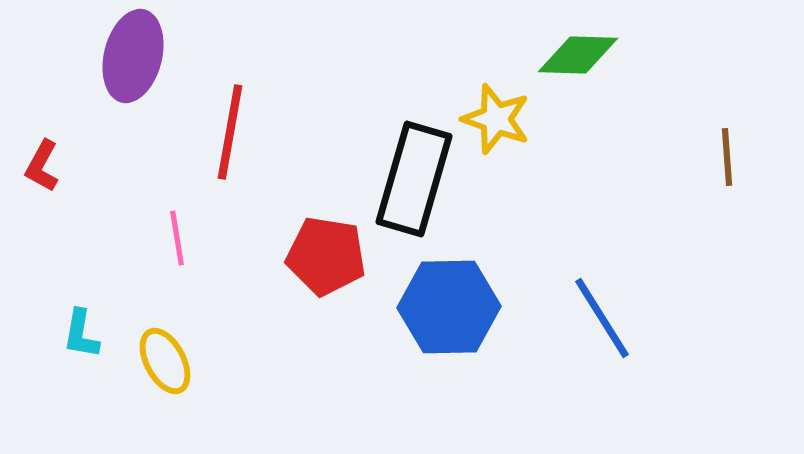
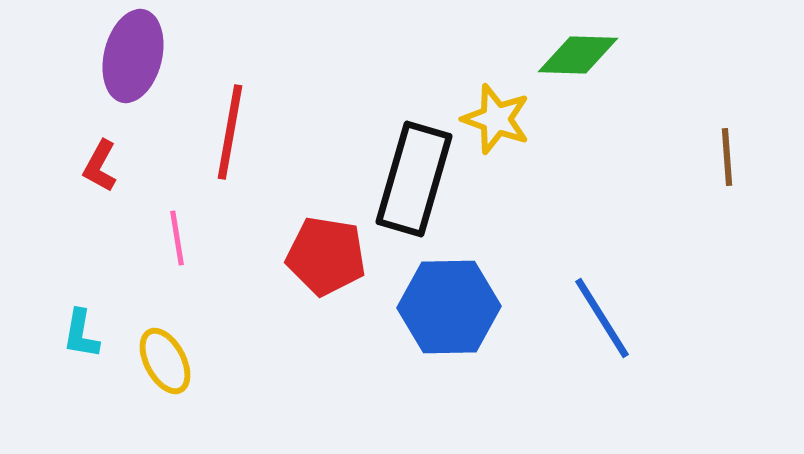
red L-shape: moved 58 px right
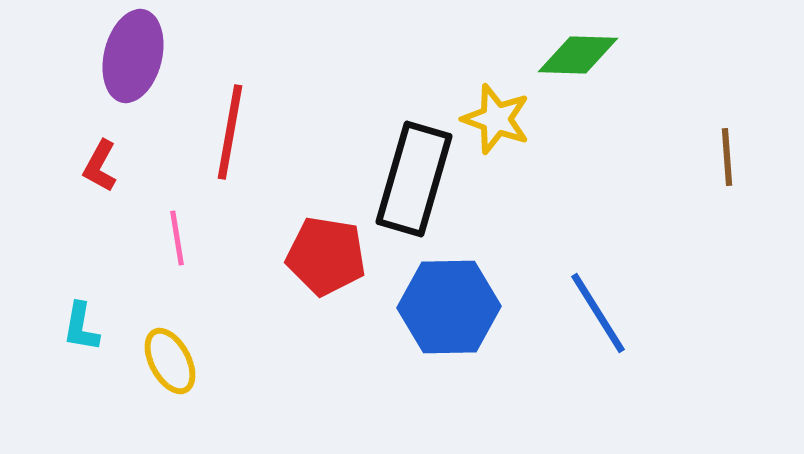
blue line: moved 4 px left, 5 px up
cyan L-shape: moved 7 px up
yellow ellipse: moved 5 px right
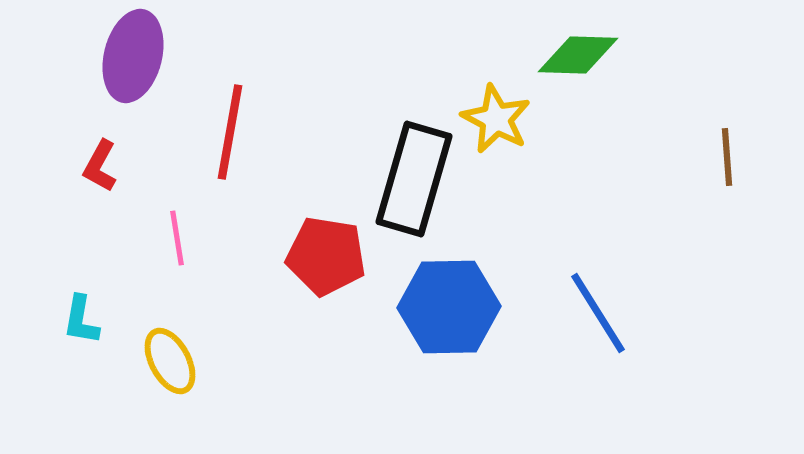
yellow star: rotated 8 degrees clockwise
cyan L-shape: moved 7 px up
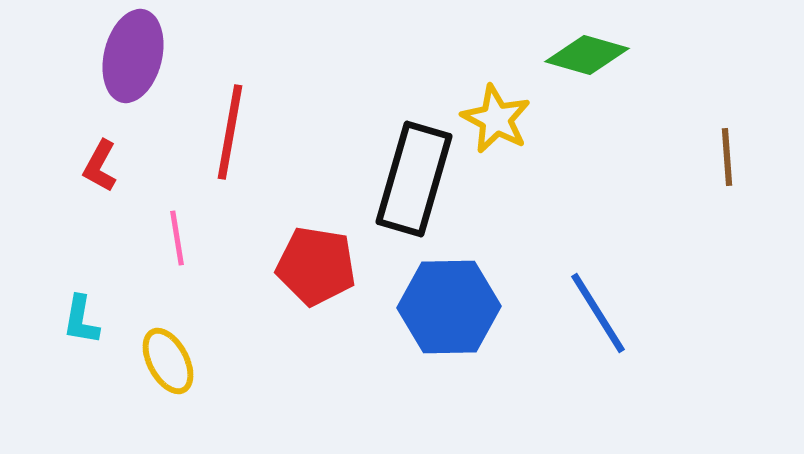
green diamond: moved 9 px right; rotated 14 degrees clockwise
red pentagon: moved 10 px left, 10 px down
yellow ellipse: moved 2 px left
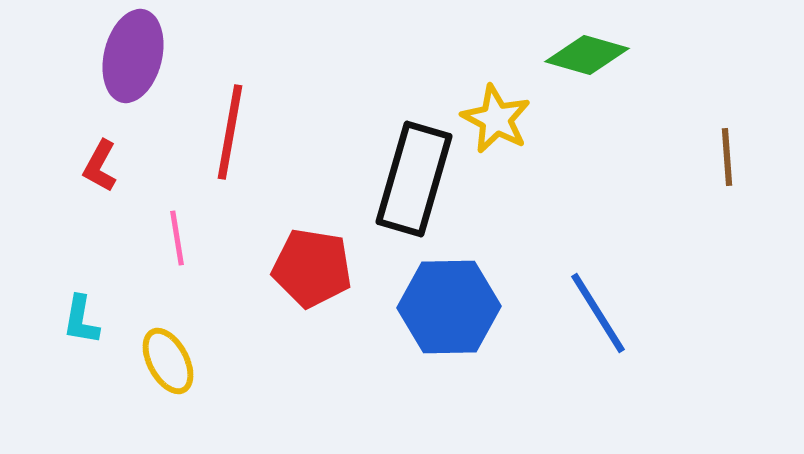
red pentagon: moved 4 px left, 2 px down
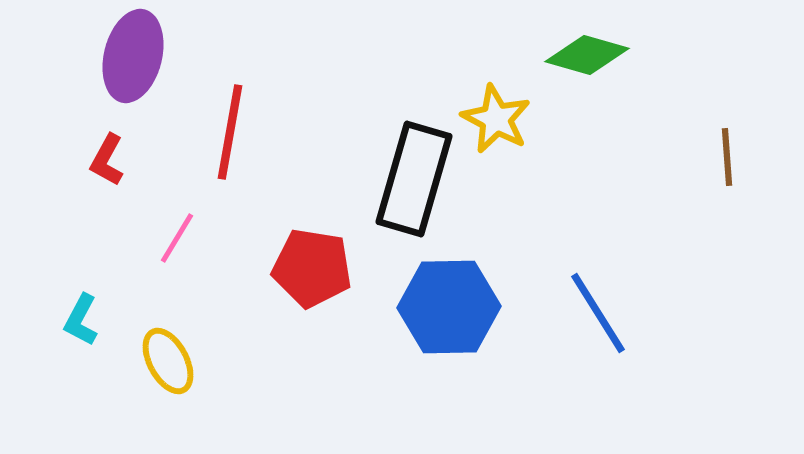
red L-shape: moved 7 px right, 6 px up
pink line: rotated 40 degrees clockwise
cyan L-shape: rotated 18 degrees clockwise
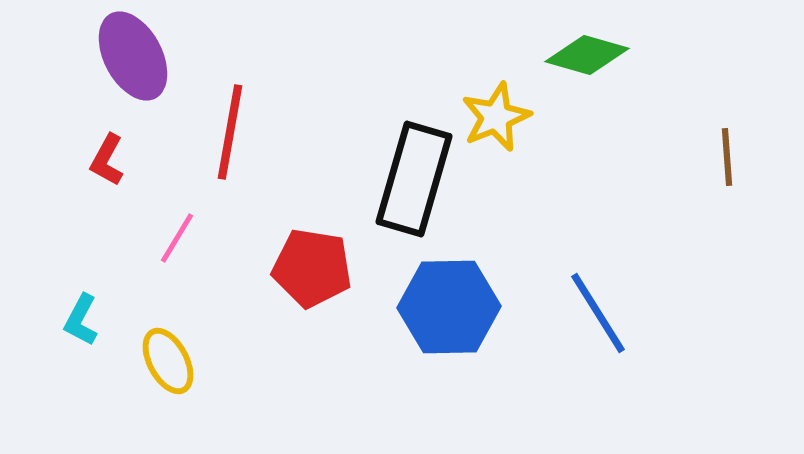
purple ellipse: rotated 42 degrees counterclockwise
yellow star: moved 2 px up; rotated 22 degrees clockwise
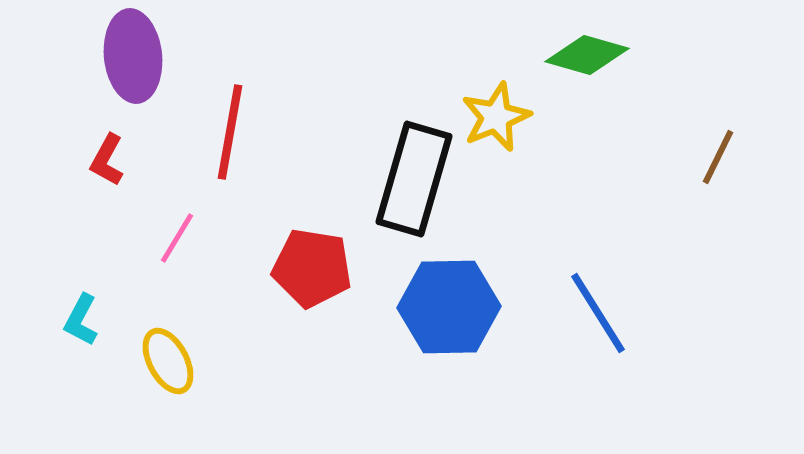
purple ellipse: rotated 22 degrees clockwise
brown line: moved 9 px left; rotated 30 degrees clockwise
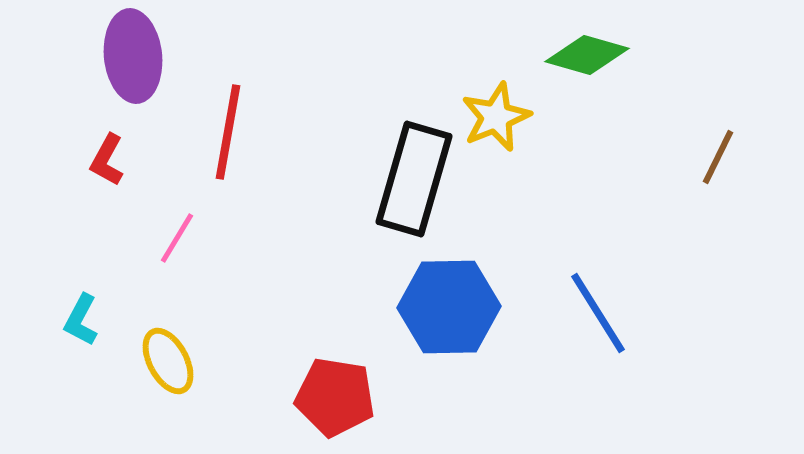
red line: moved 2 px left
red pentagon: moved 23 px right, 129 px down
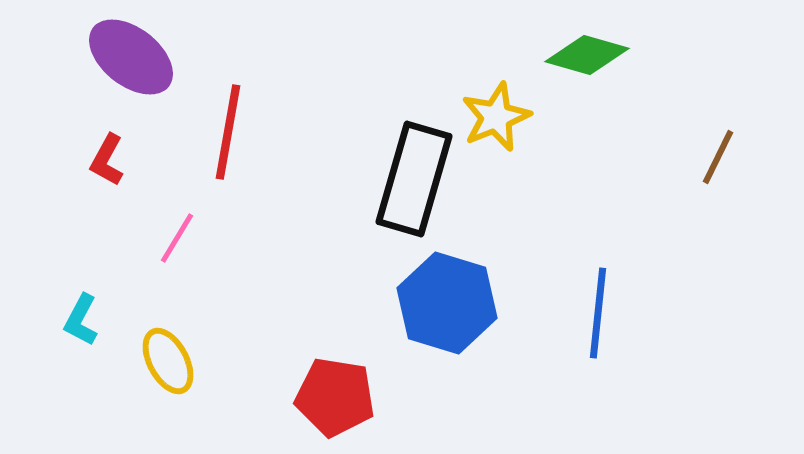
purple ellipse: moved 2 px left, 1 px down; rotated 46 degrees counterclockwise
blue hexagon: moved 2 px left, 4 px up; rotated 18 degrees clockwise
blue line: rotated 38 degrees clockwise
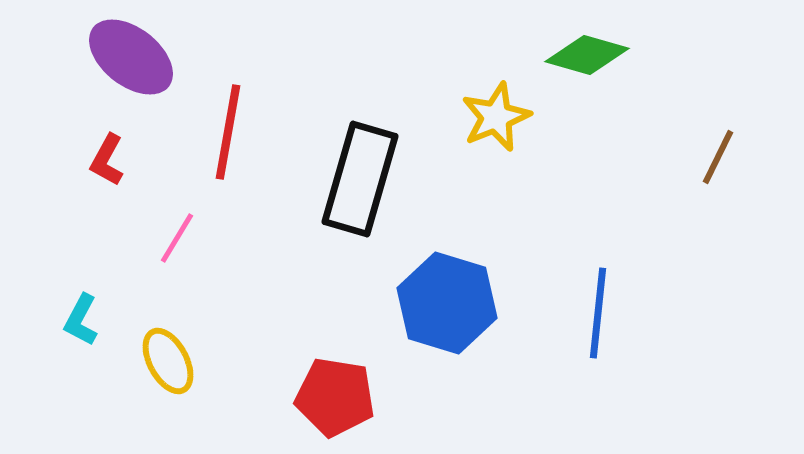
black rectangle: moved 54 px left
